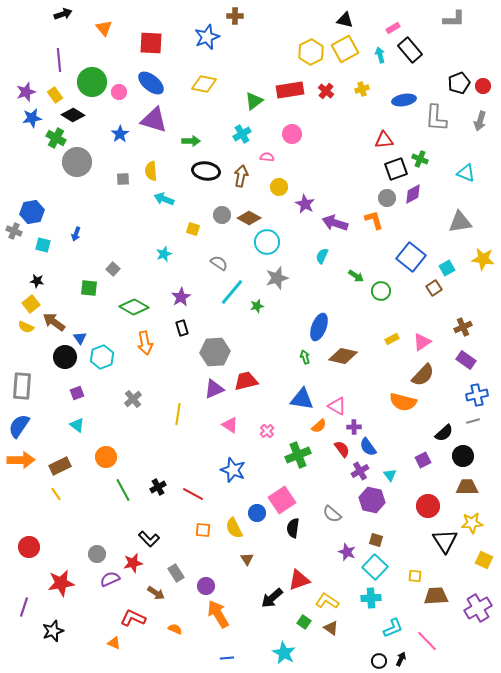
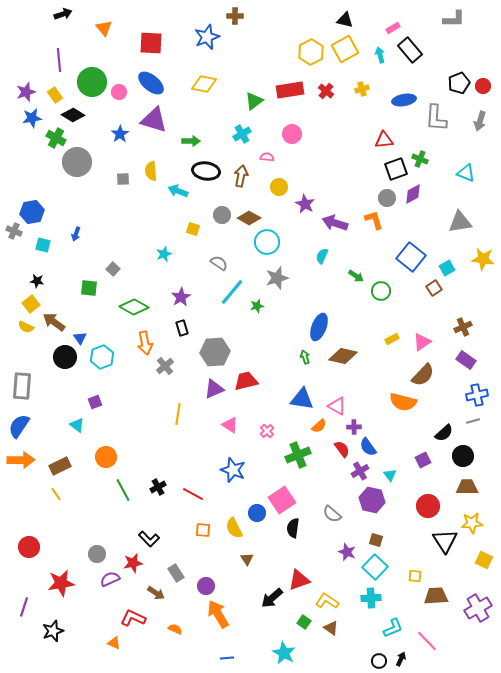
cyan arrow at (164, 199): moved 14 px right, 8 px up
purple square at (77, 393): moved 18 px right, 9 px down
gray cross at (133, 399): moved 32 px right, 33 px up
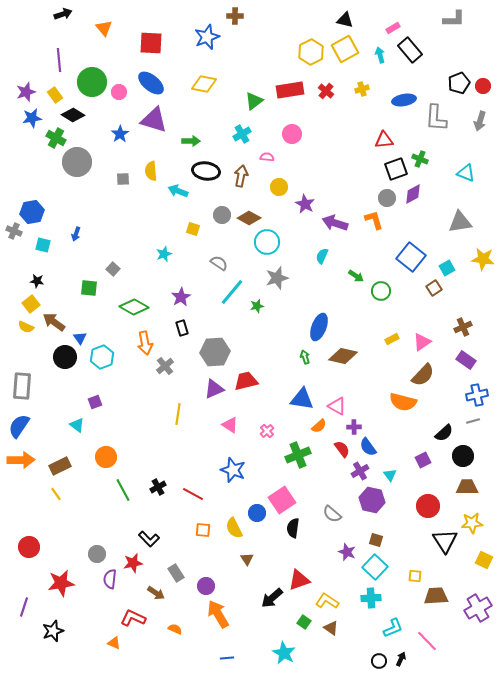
purple semicircle at (110, 579): rotated 60 degrees counterclockwise
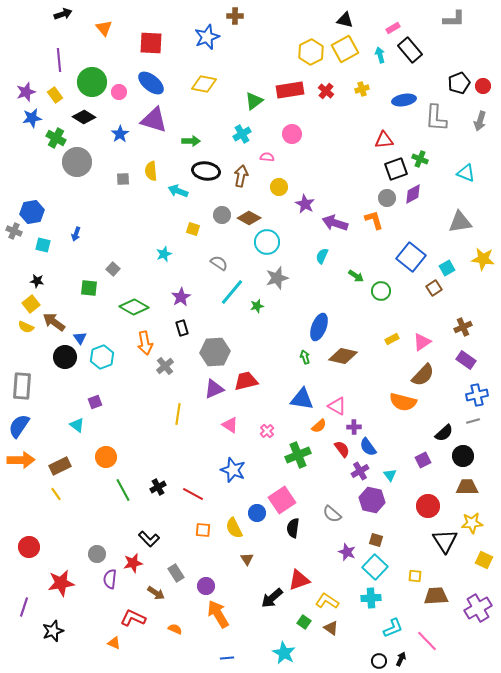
black diamond at (73, 115): moved 11 px right, 2 px down
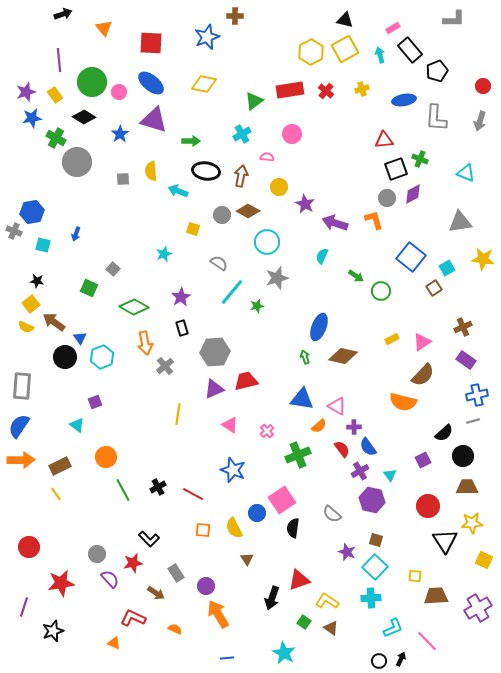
black pentagon at (459, 83): moved 22 px left, 12 px up
brown diamond at (249, 218): moved 1 px left, 7 px up
green square at (89, 288): rotated 18 degrees clockwise
purple semicircle at (110, 579): rotated 132 degrees clockwise
black arrow at (272, 598): rotated 30 degrees counterclockwise
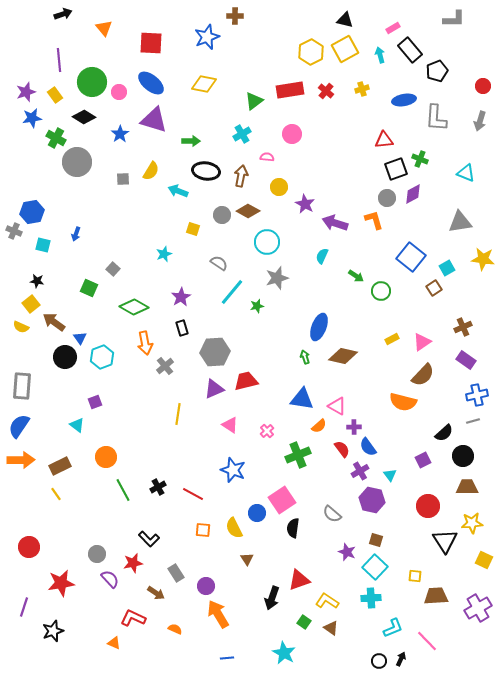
yellow semicircle at (151, 171): rotated 144 degrees counterclockwise
yellow semicircle at (26, 327): moved 5 px left
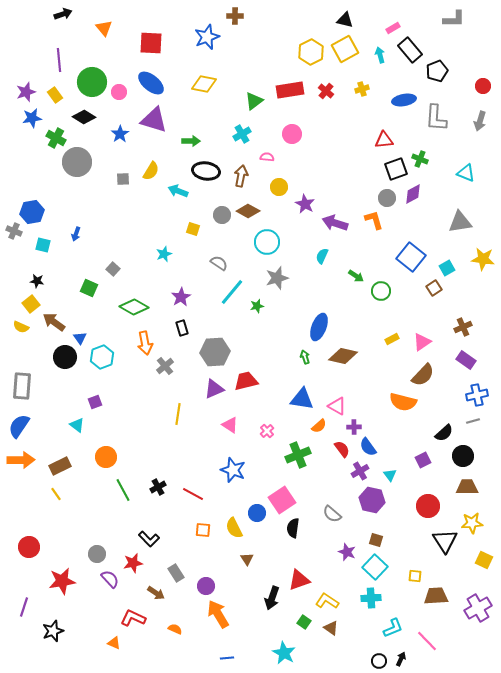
red star at (61, 583): moved 1 px right, 2 px up
